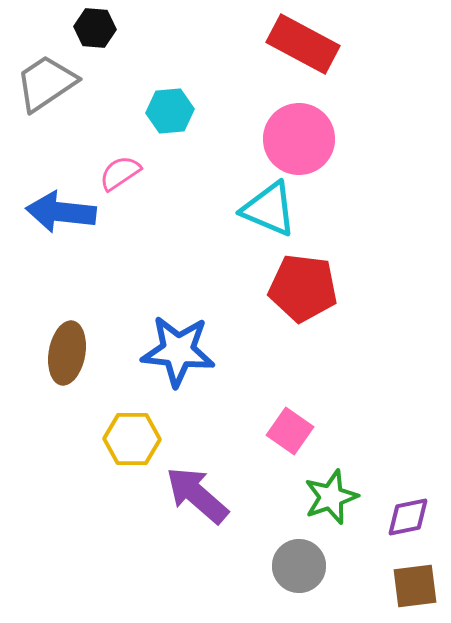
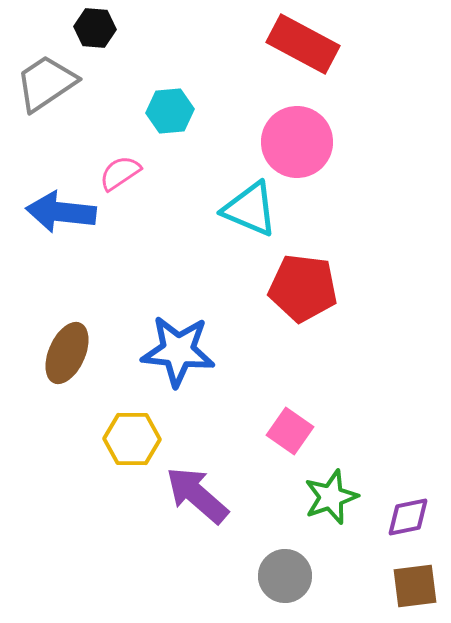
pink circle: moved 2 px left, 3 px down
cyan triangle: moved 19 px left
brown ellipse: rotated 14 degrees clockwise
gray circle: moved 14 px left, 10 px down
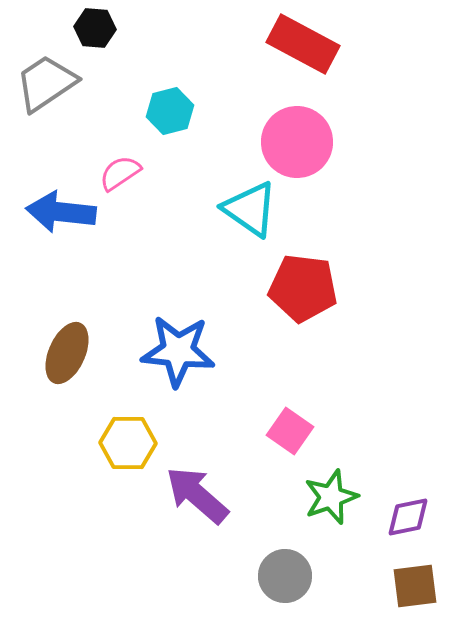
cyan hexagon: rotated 9 degrees counterclockwise
cyan triangle: rotated 12 degrees clockwise
yellow hexagon: moved 4 px left, 4 px down
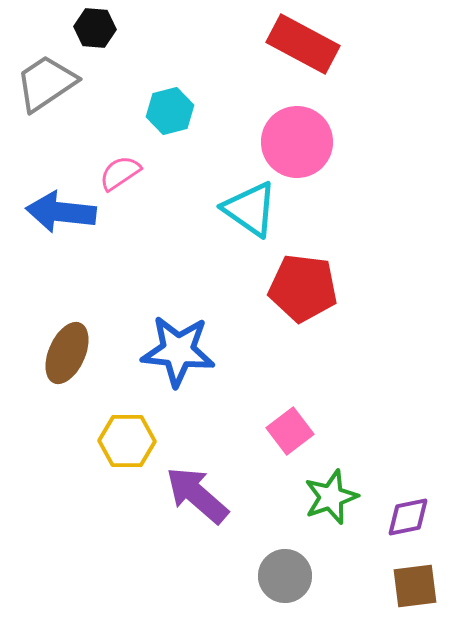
pink square: rotated 18 degrees clockwise
yellow hexagon: moved 1 px left, 2 px up
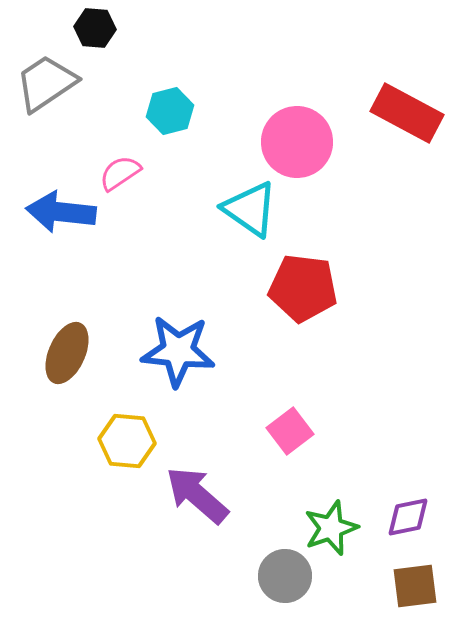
red rectangle: moved 104 px right, 69 px down
yellow hexagon: rotated 4 degrees clockwise
green star: moved 31 px down
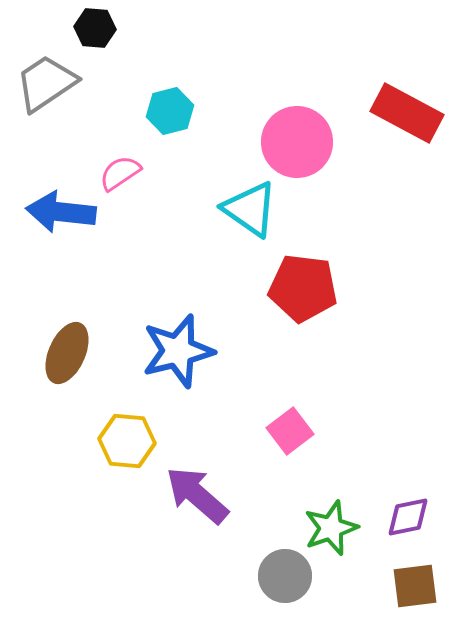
blue star: rotated 20 degrees counterclockwise
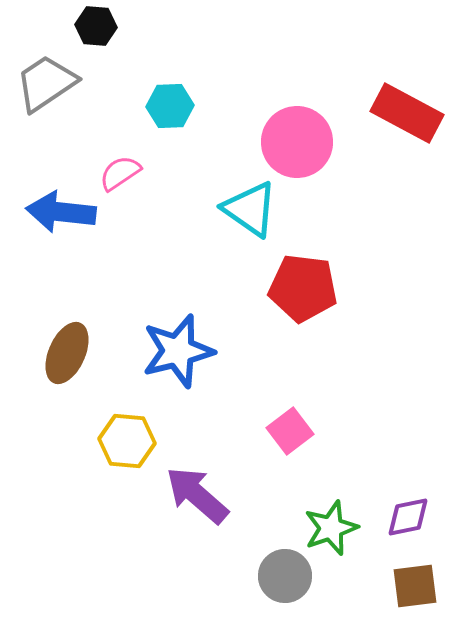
black hexagon: moved 1 px right, 2 px up
cyan hexagon: moved 5 px up; rotated 12 degrees clockwise
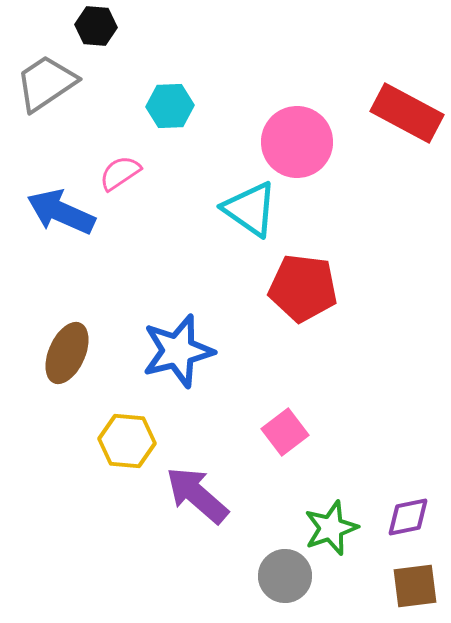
blue arrow: rotated 18 degrees clockwise
pink square: moved 5 px left, 1 px down
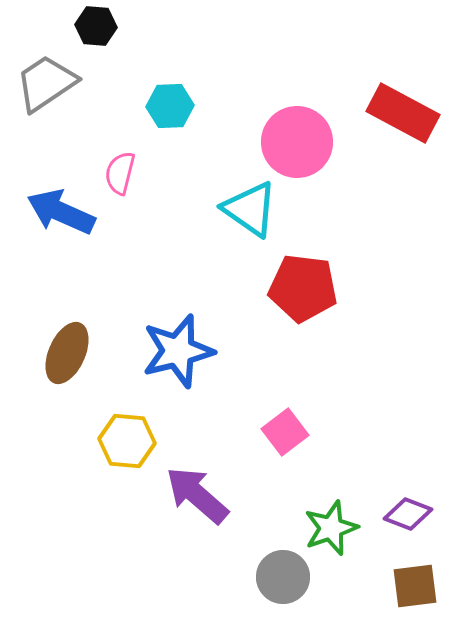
red rectangle: moved 4 px left
pink semicircle: rotated 42 degrees counterclockwise
purple diamond: moved 3 px up; rotated 33 degrees clockwise
gray circle: moved 2 px left, 1 px down
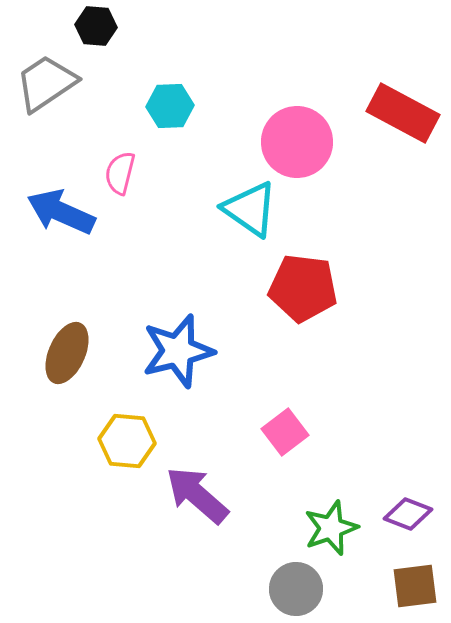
gray circle: moved 13 px right, 12 px down
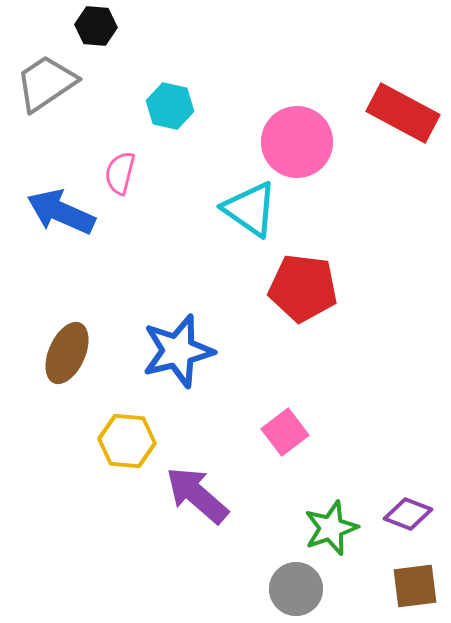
cyan hexagon: rotated 15 degrees clockwise
